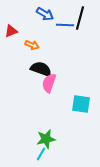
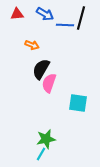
black line: moved 1 px right
red triangle: moved 6 px right, 17 px up; rotated 16 degrees clockwise
black semicircle: rotated 80 degrees counterclockwise
cyan square: moved 3 px left, 1 px up
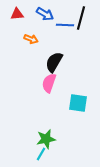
orange arrow: moved 1 px left, 6 px up
black semicircle: moved 13 px right, 7 px up
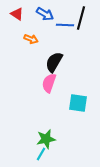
red triangle: rotated 40 degrees clockwise
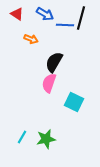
cyan square: moved 4 px left, 1 px up; rotated 18 degrees clockwise
cyan line: moved 19 px left, 17 px up
